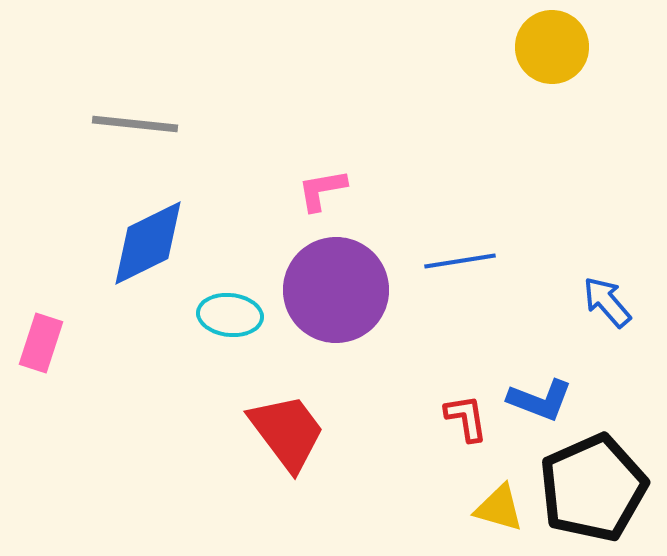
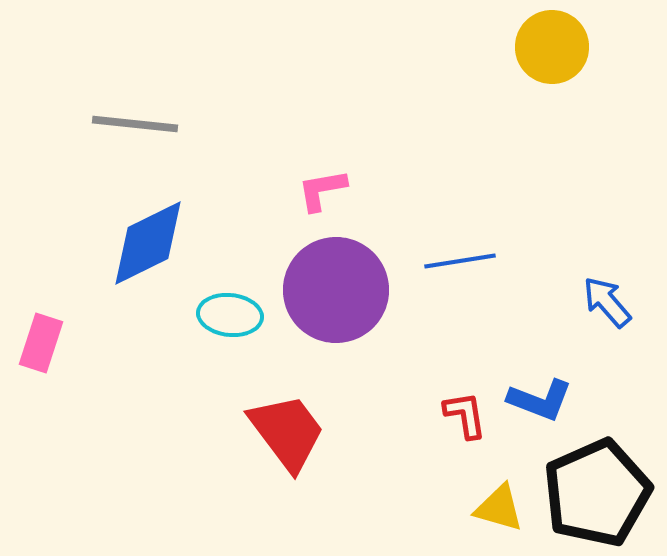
red L-shape: moved 1 px left, 3 px up
black pentagon: moved 4 px right, 5 px down
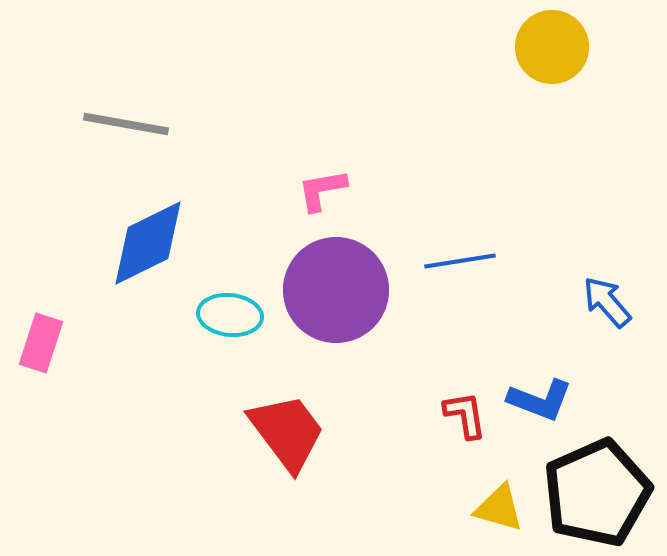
gray line: moved 9 px left; rotated 4 degrees clockwise
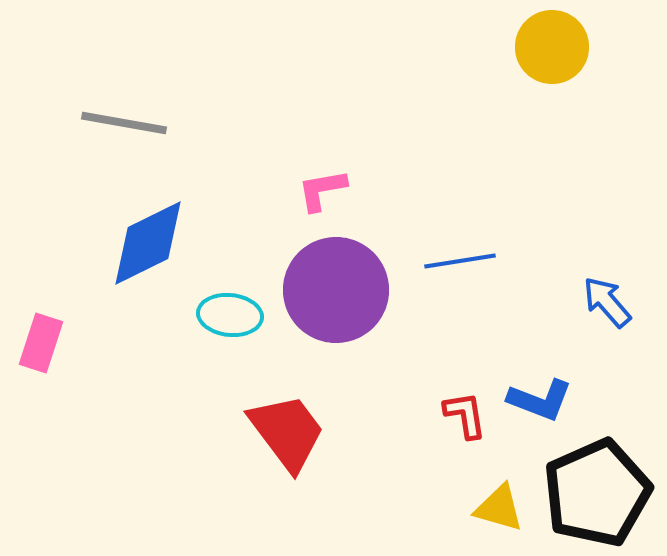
gray line: moved 2 px left, 1 px up
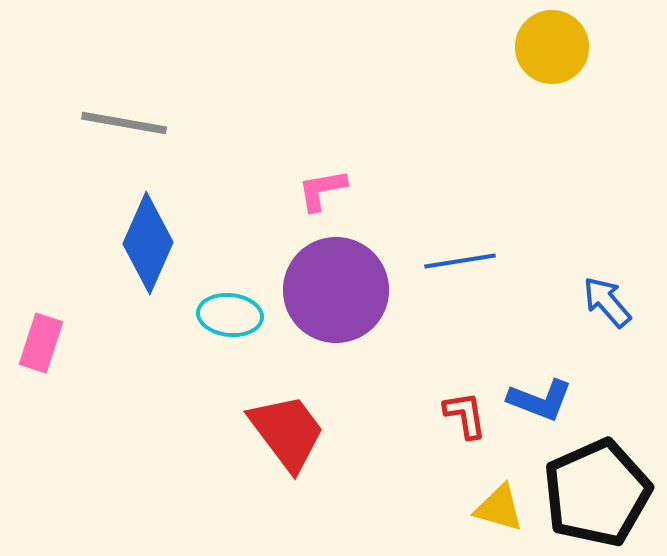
blue diamond: rotated 40 degrees counterclockwise
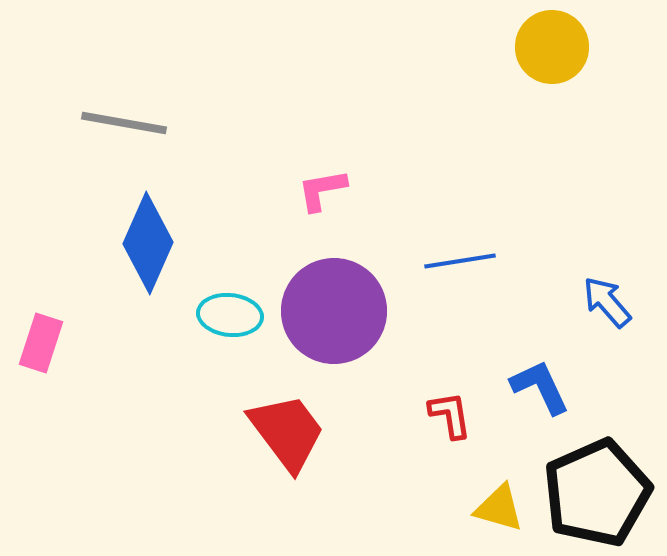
purple circle: moved 2 px left, 21 px down
blue L-shape: moved 13 px up; rotated 136 degrees counterclockwise
red L-shape: moved 15 px left
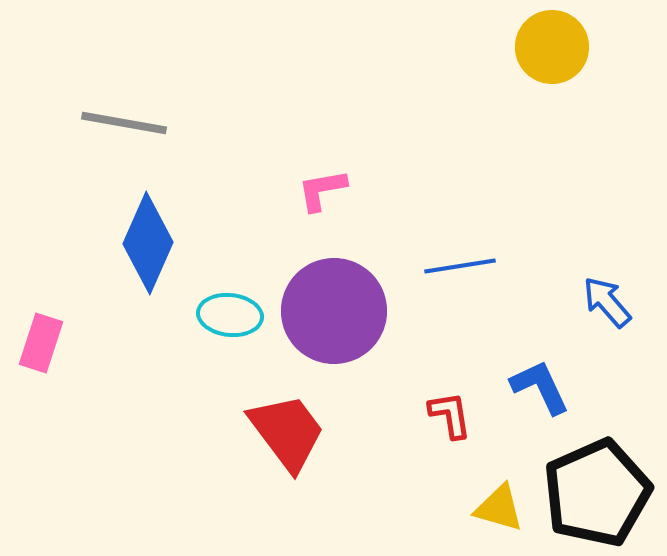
blue line: moved 5 px down
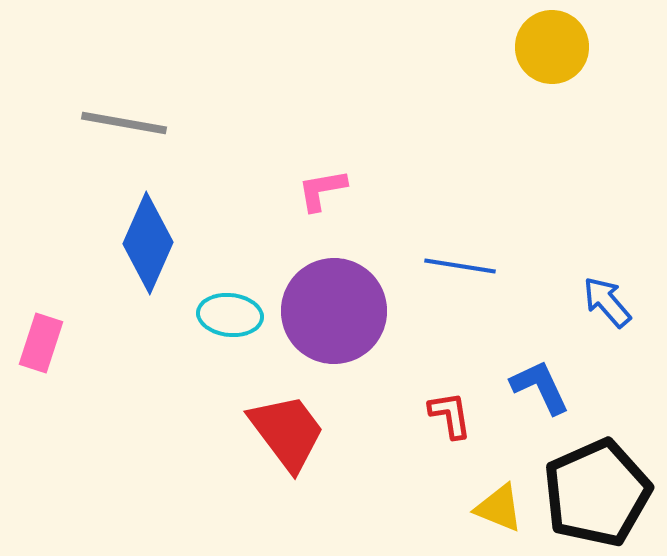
blue line: rotated 18 degrees clockwise
yellow triangle: rotated 6 degrees clockwise
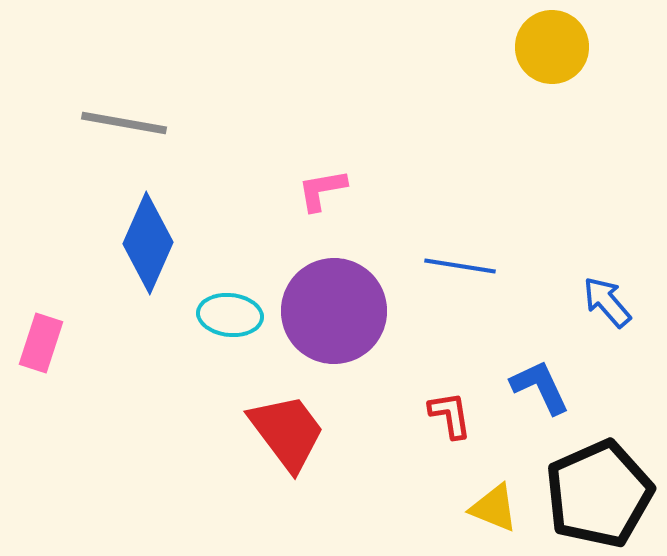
black pentagon: moved 2 px right, 1 px down
yellow triangle: moved 5 px left
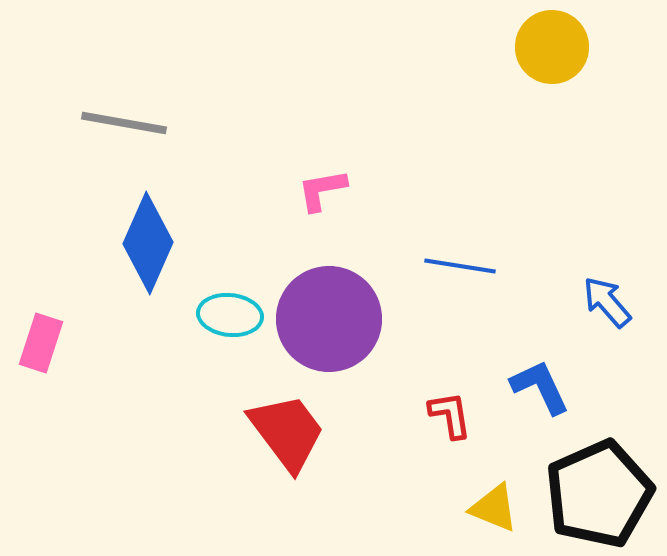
purple circle: moved 5 px left, 8 px down
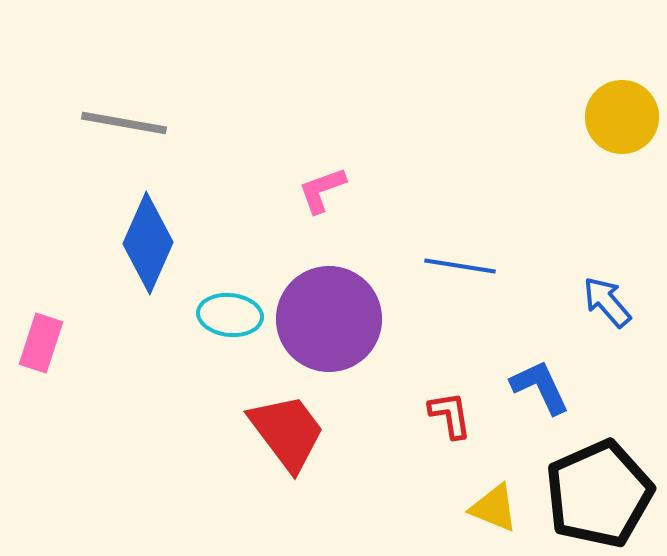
yellow circle: moved 70 px right, 70 px down
pink L-shape: rotated 10 degrees counterclockwise
